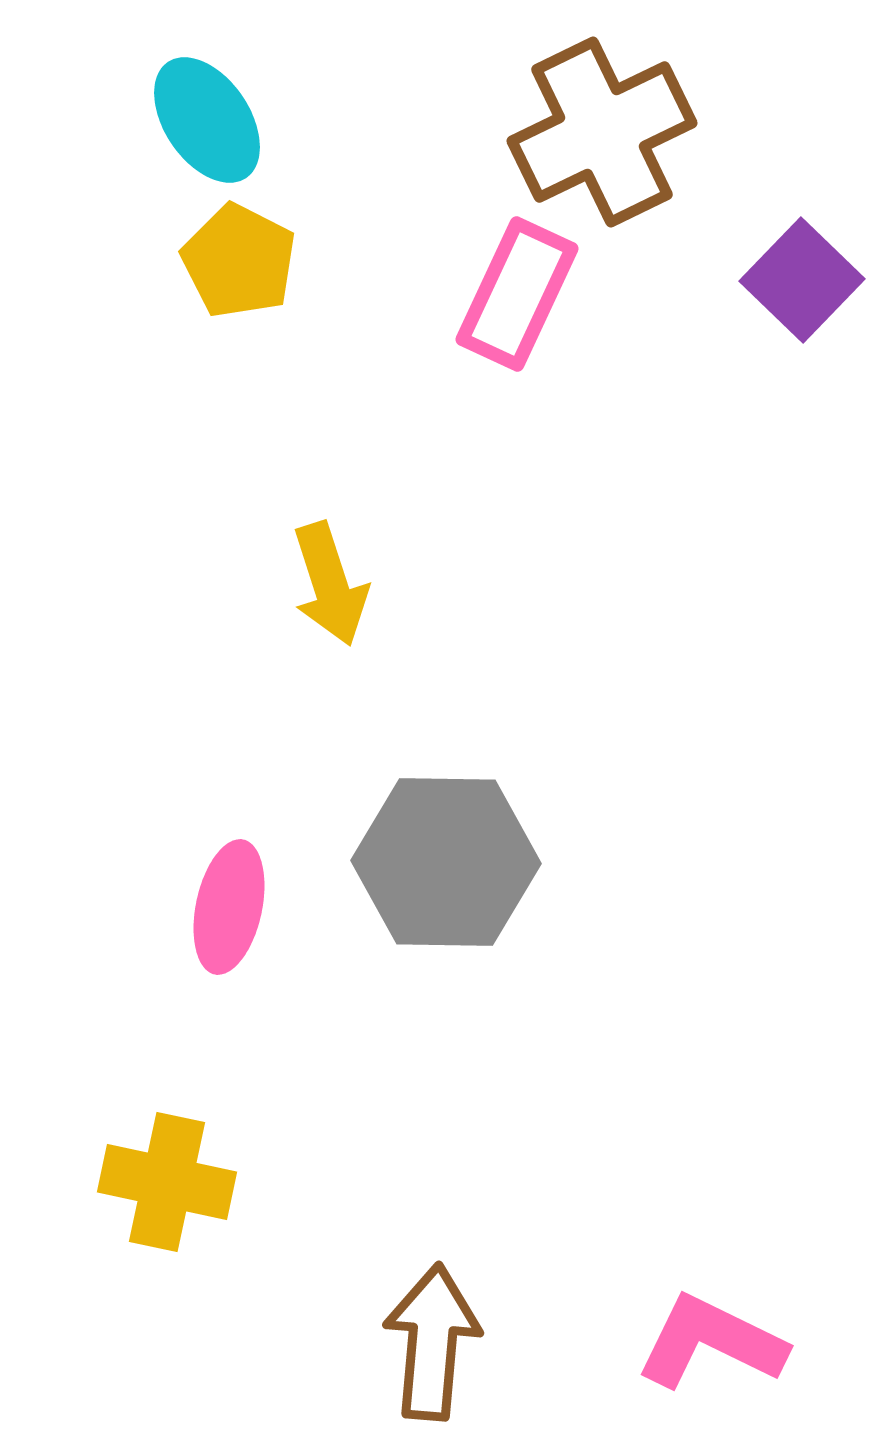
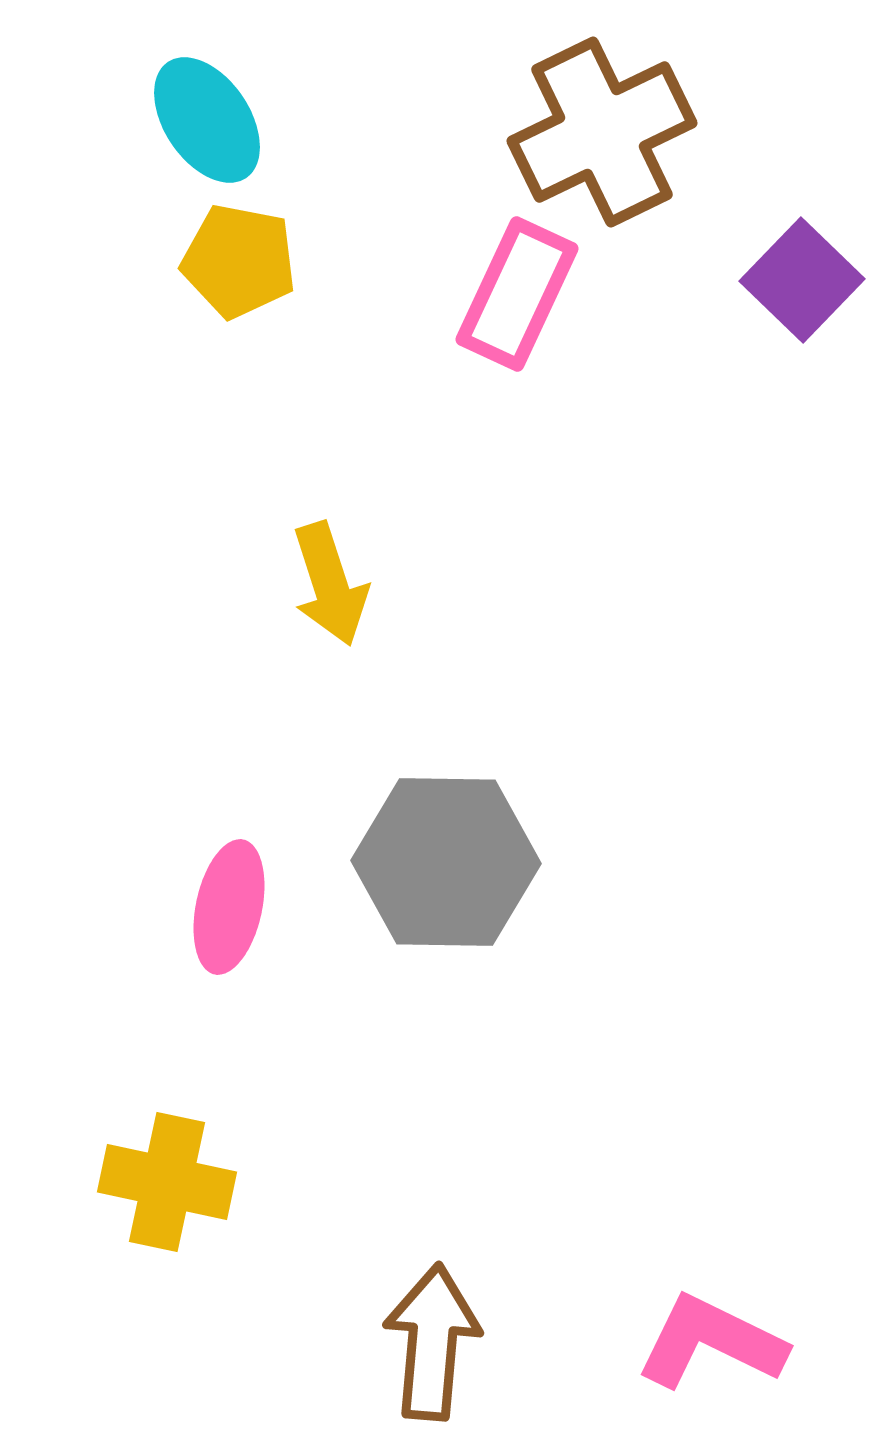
yellow pentagon: rotated 16 degrees counterclockwise
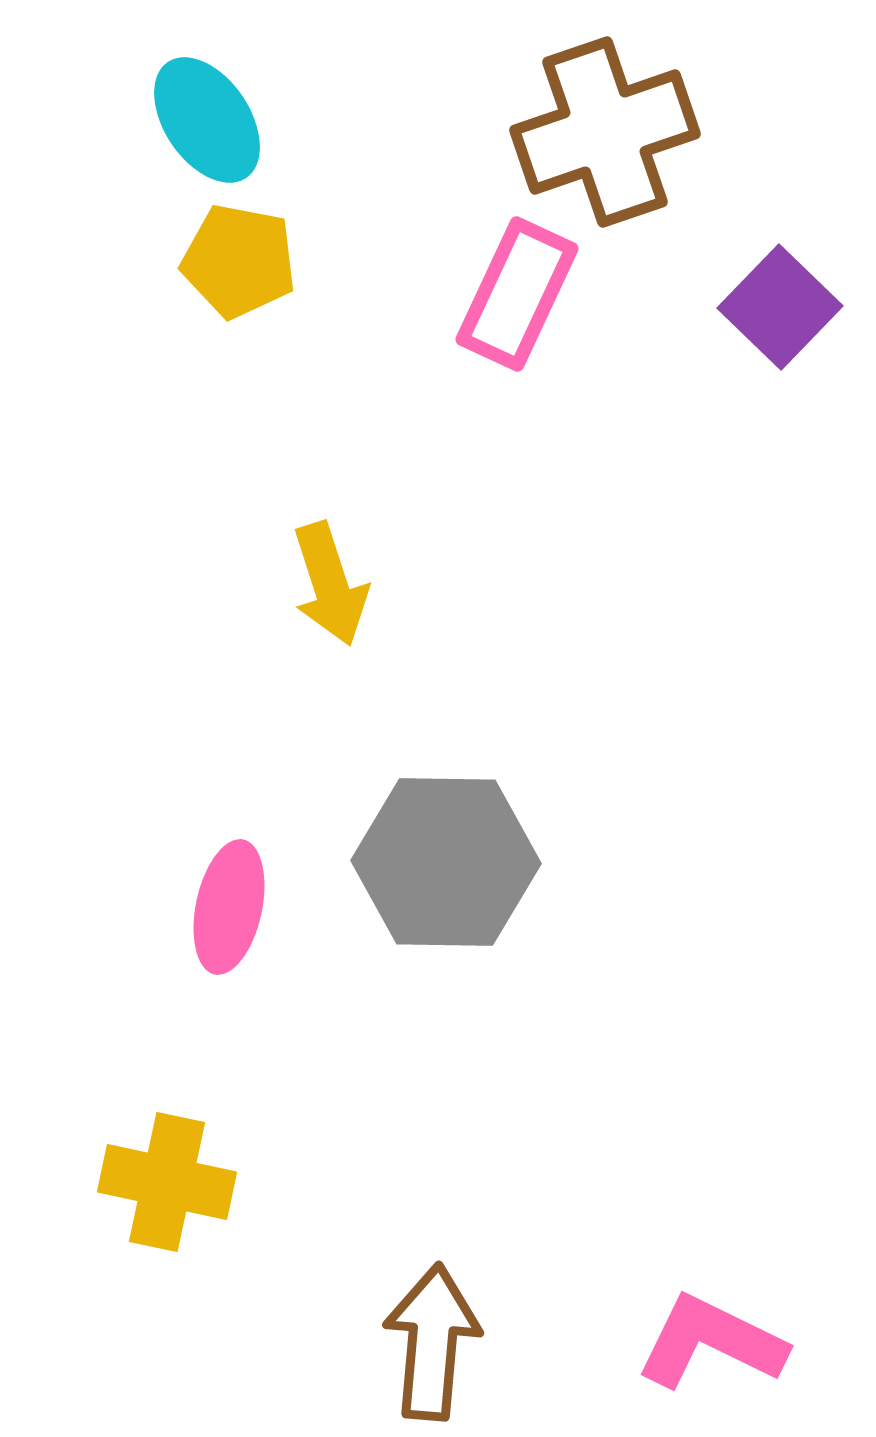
brown cross: moved 3 px right; rotated 7 degrees clockwise
purple square: moved 22 px left, 27 px down
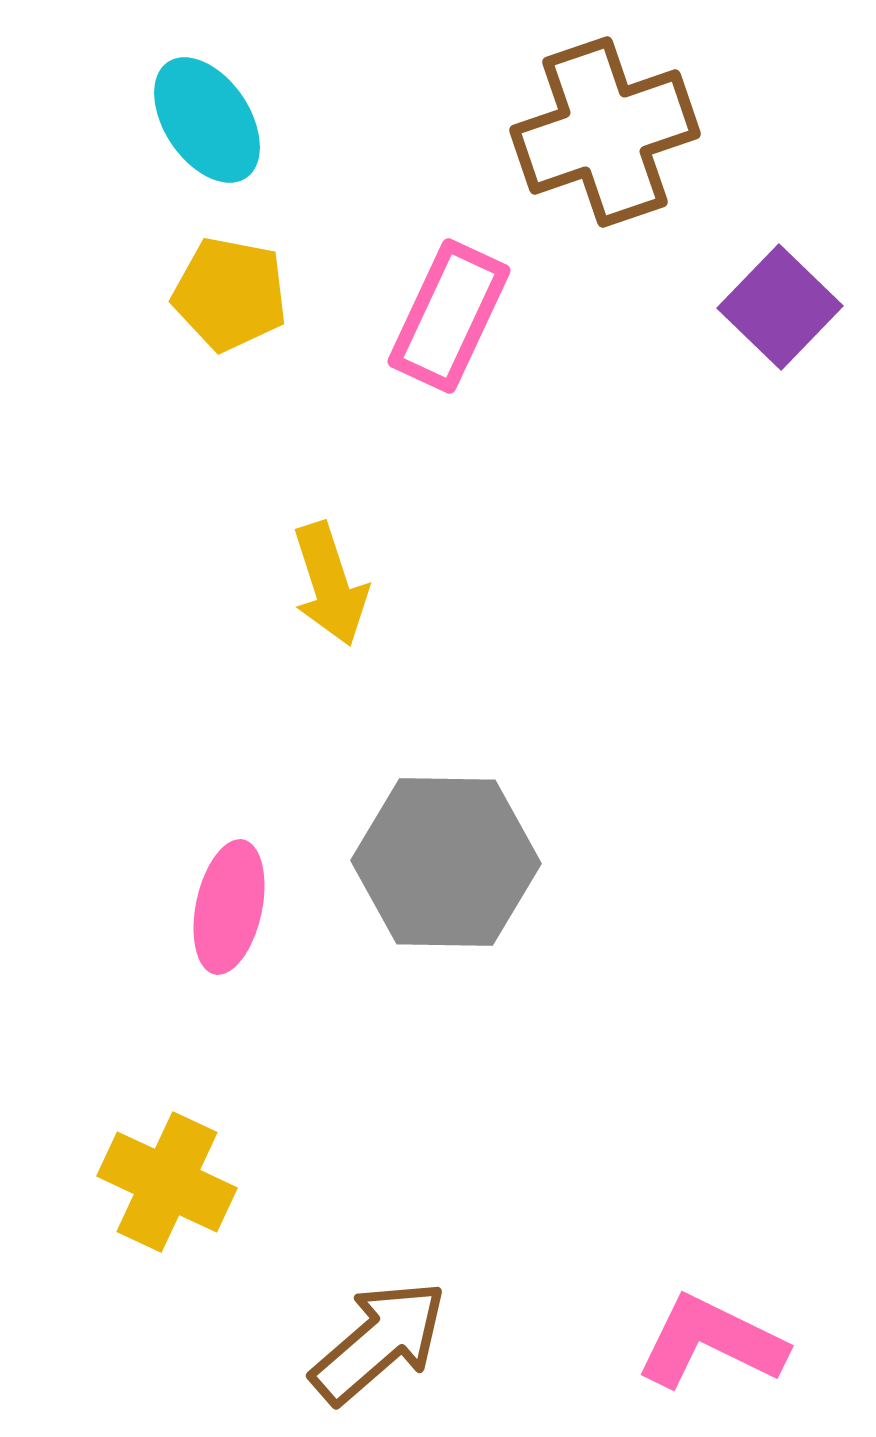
yellow pentagon: moved 9 px left, 33 px down
pink rectangle: moved 68 px left, 22 px down
yellow cross: rotated 13 degrees clockwise
brown arrow: moved 53 px left; rotated 44 degrees clockwise
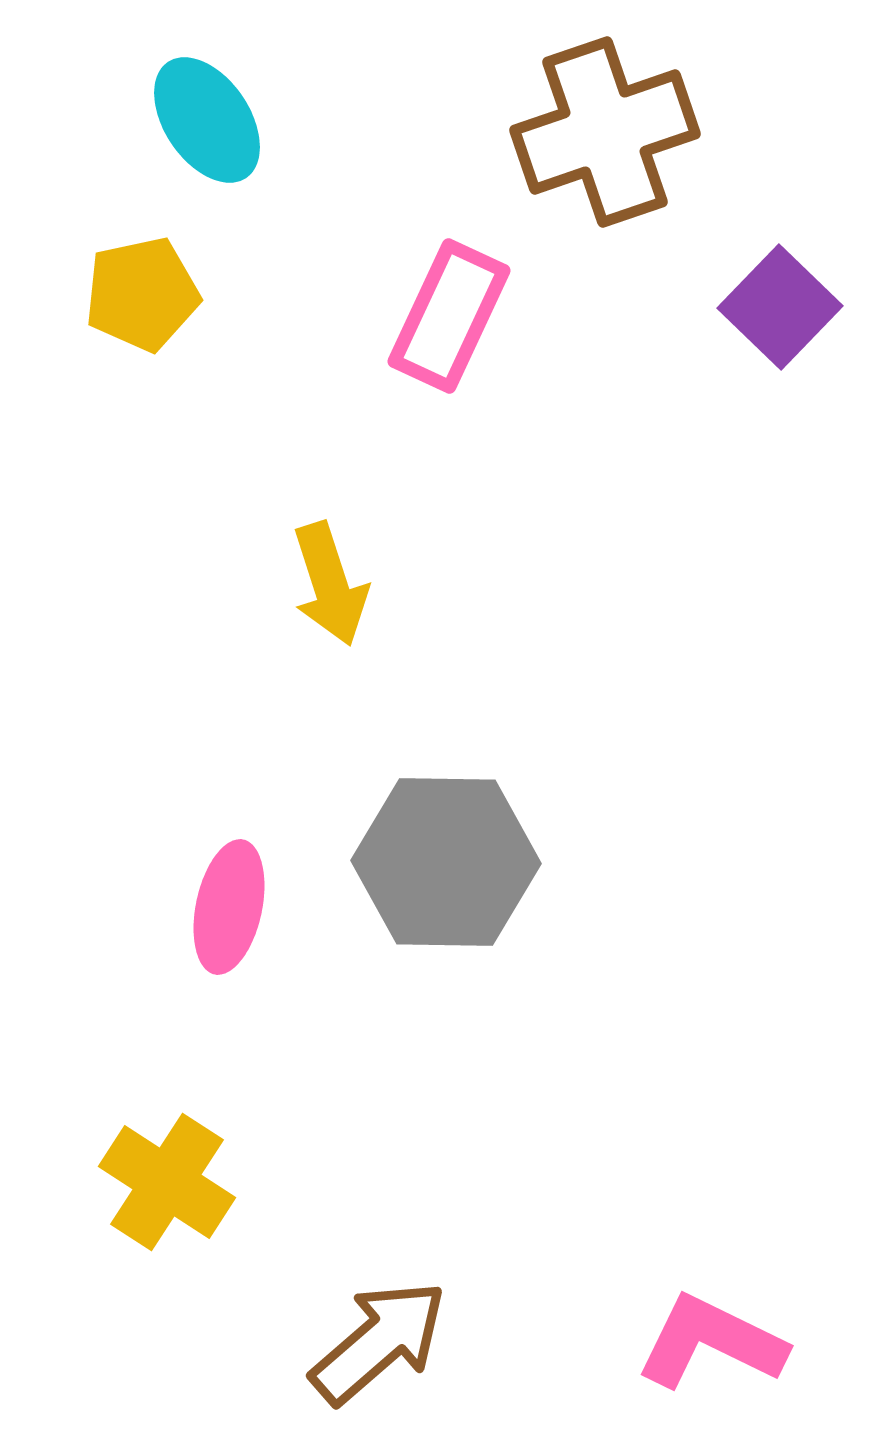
yellow pentagon: moved 88 px left; rotated 23 degrees counterclockwise
yellow cross: rotated 8 degrees clockwise
